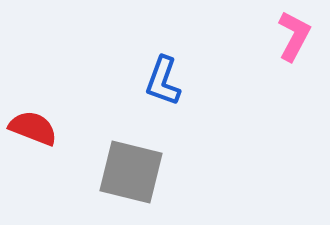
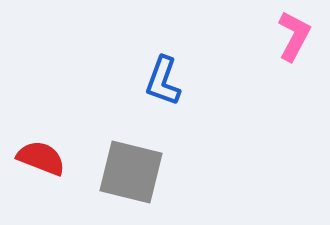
red semicircle: moved 8 px right, 30 px down
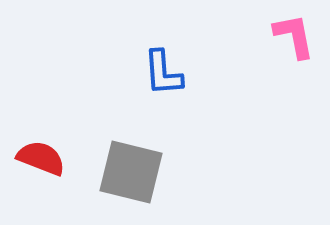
pink L-shape: rotated 39 degrees counterclockwise
blue L-shape: moved 8 px up; rotated 24 degrees counterclockwise
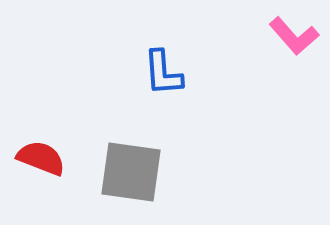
pink L-shape: rotated 150 degrees clockwise
gray square: rotated 6 degrees counterclockwise
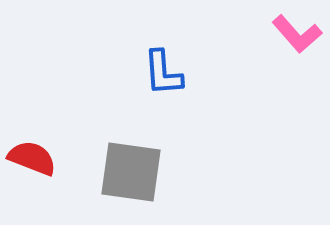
pink L-shape: moved 3 px right, 2 px up
red semicircle: moved 9 px left
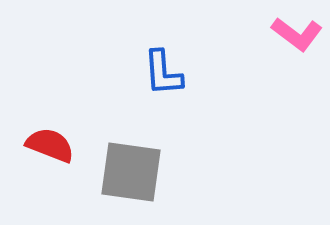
pink L-shape: rotated 12 degrees counterclockwise
red semicircle: moved 18 px right, 13 px up
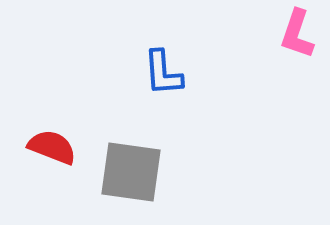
pink L-shape: rotated 72 degrees clockwise
red semicircle: moved 2 px right, 2 px down
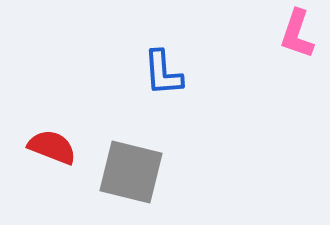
gray square: rotated 6 degrees clockwise
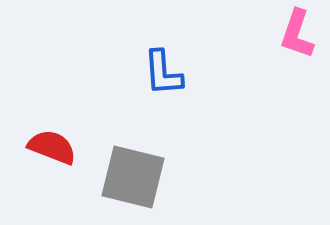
gray square: moved 2 px right, 5 px down
